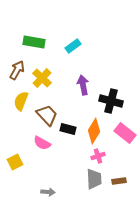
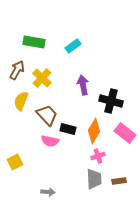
pink semicircle: moved 8 px right, 2 px up; rotated 18 degrees counterclockwise
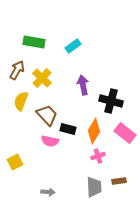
gray trapezoid: moved 8 px down
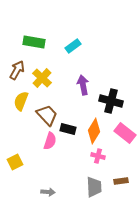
pink semicircle: rotated 84 degrees counterclockwise
pink cross: rotated 32 degrees clockwise
brown rectangle: moved 2 px right
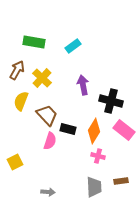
pink rectangle: moved 1 px left, 3 px up
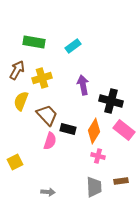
yellow cross: rotated 30 degrees clockwise
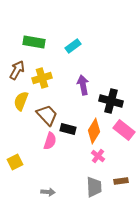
pink cross: rotated 24 degrees clockwise
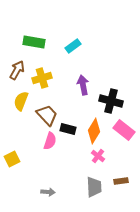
yellow square: moved 3 px left, 3 px up
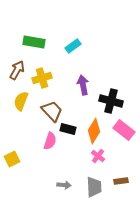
brown trapezoid: moved 5 px right, 4 px up
gray arrow: moved 16 px right, 7 px up
